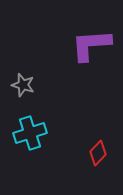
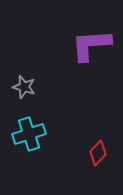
gray star: moved 1 px right, 2 px down
cyan cross: moved 1 px left, 1 px down
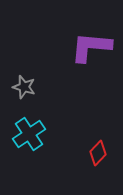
purple L-shape: moved 2 px down; rotated 9 degrees clockwise
cyan cross: rotated 16 degrees counterclockwise
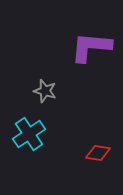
gray star: moved 21 px right, 4 px down
red diamond: rotated 55 degrees clockwise
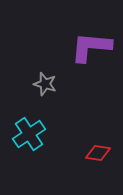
gray star: moved 7 px up
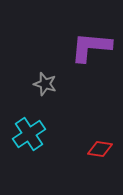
red diamond: moved 2 px right, 4 px up
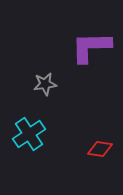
purple L-shape: rotated 6 degrees counterclockwise
gray star: rotated 25 degrees counterclockwise
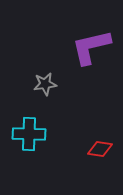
purple L-shape: rotated 12 degrees counterclockwise
cyan cross: rotated 36 degrees clockwise
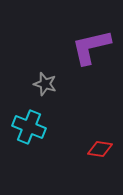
gray star: rotated 25 degrees clockwise
cyan cross: moved 7 px up; rotated 20 degrees clockwise
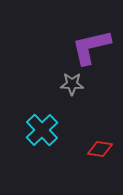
gray star: moved 27 px right; rotated 15 degrees counterclockwise
cyan cross: moved 13 px right, 3 px down; rotated 24 degrees clockwise
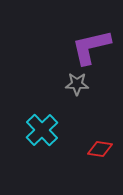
gray star: moved 5 px right
